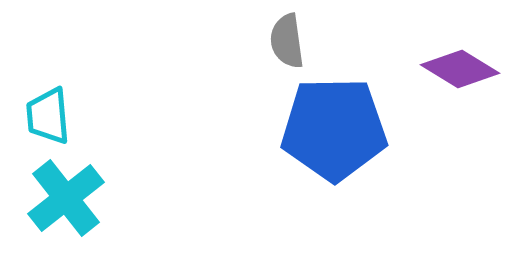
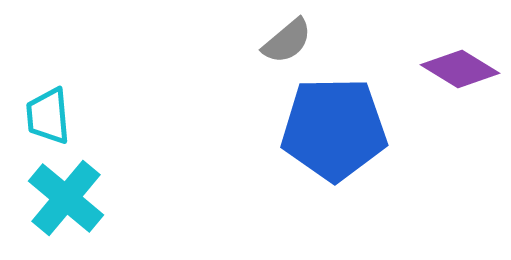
gray semicircle: rotated 122 degrees counterclockwise
cyan cross: rotated 12 degrees counterclockwise
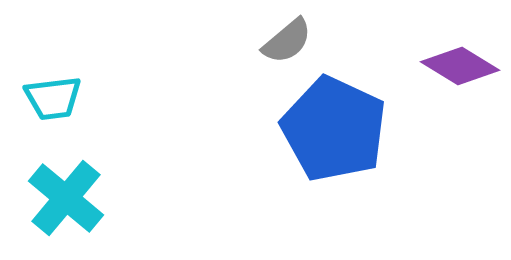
purple diamond: moved 3 px up
cyan trapezoid: moved 5 px right, 18 px up; rotated 92 degrees counterclockwise
blue pentagon: rotated 26 degrees clockwise
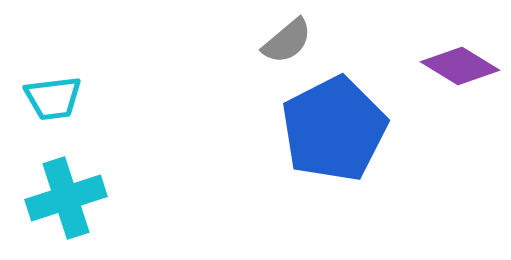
blue pentagon: rotated 20 degrees clockwise
cyan cross: rotated 32 degrees clockwise
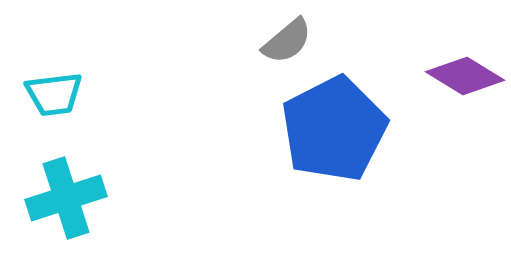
purple diamond: moved 5 px right, 10 px down
cyan trapezoid: moved 1 px right, 4 px up
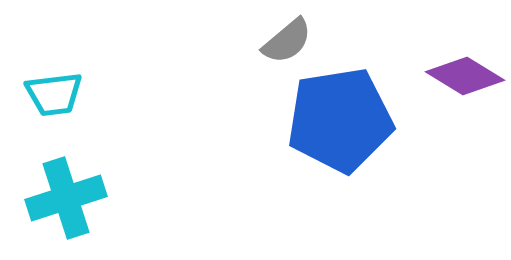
blue pentagon: moved 6 px right, 9 px up; rotated 18 degrees clockwise
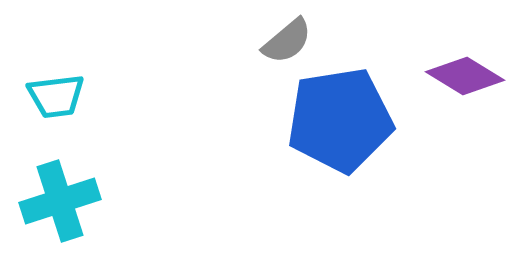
cyan trapezoid: moved 2 px right, 2 px down
cyan cross: moved 6 px left, 3 px down
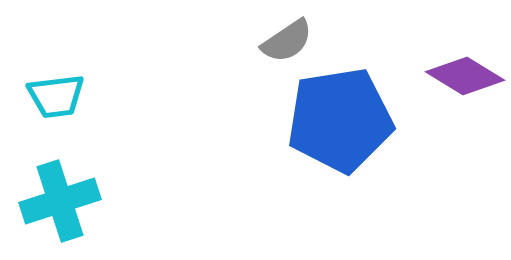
gray semicircle: rotated 6 degrees clockwise
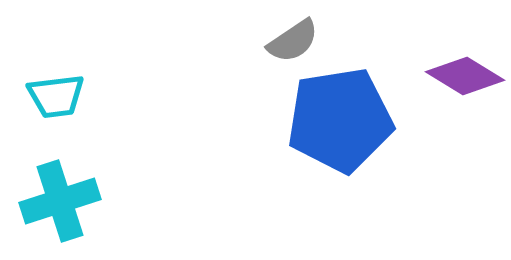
gray semicircle: moved 6 px right
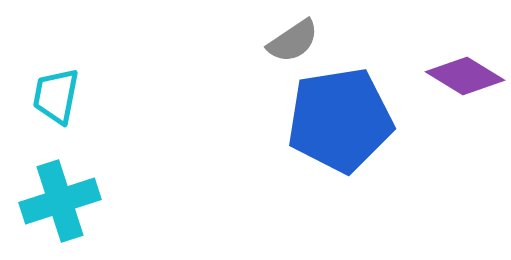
cyan trapezoid: rotated 108 degrees clockwise
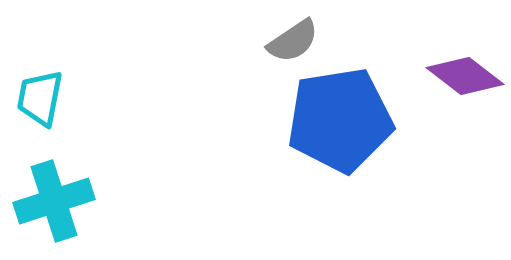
purple diamond: rotated 6 degrees clockwise
cyan trapezoid: moved 16 px left, 2 px down
cyan cross: moved 6 px left
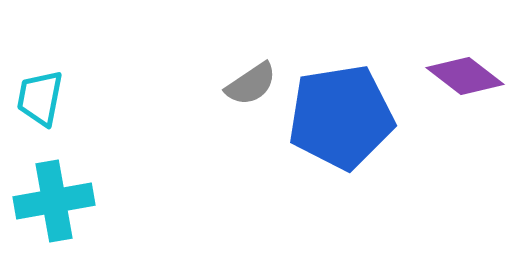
gray semicircle: moved 42 px left, 43 px down
blue pentagon: moved 1 px right, 3 px up
cyan cross: rotated 8 degrees clockwise
